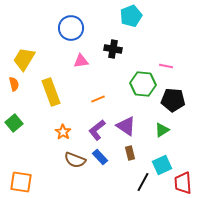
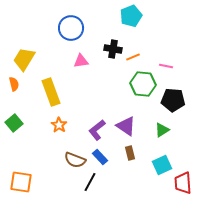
orange line: moved 35 px right, 42 px up
orange star: moved 4 px left, 7 px up
black line: moved 53 px left
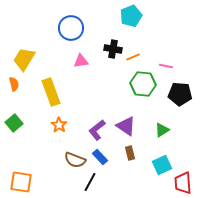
black pentagon: moved 7 px right, 6 px up
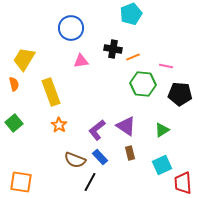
cyan pentagon: moved 2 px up
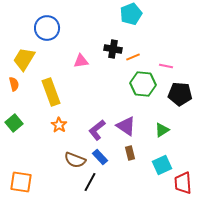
blue circle: moved 24 px left
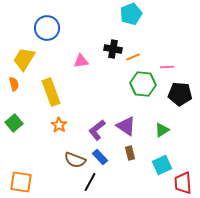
pink line: moved 1 px right, 1 px down; rotated 16 degrees counterclockwise
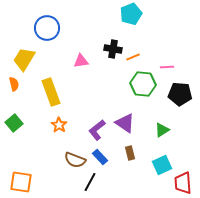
purple triangle: moved 1 px left, 3 px up
